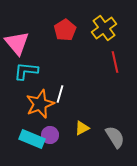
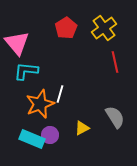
red pentagon: moved 1 px right, 2 px up
gray semicircle: moved 20 px up
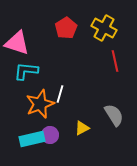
yellow cross: rotated 25 degrees counterclockwise
pink triangle: rotated 32 degrees counterclockwise
red line: moved 1 px up
gray semicircle: moved 1 px left, 2 px up
cyan rectangle: rotated 35 degrees counterclockwise
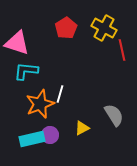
red line: moved 7 px right, 11 px up
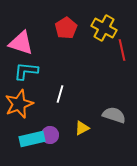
pink triangle: moved 4 px right
orange star: moved 21 px left
gray semicircle: rotated 40 degrees counterclockwise
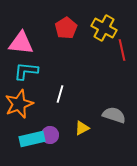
pink triangle: rotated 12 degrees counterclockwise
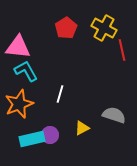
pink triangle: moved 3 px left, 4 px down
cyan L-shape: rotated 55 degrees clockwise
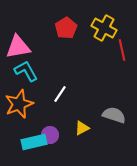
pink triangle: rotated 16 degrees counterclockwise
white line: rotated 18 degrees clockwise
cyan rectangle: moved 2 px right, 3 px down
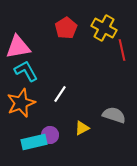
orange star: moved 2 px right, 1 px up
